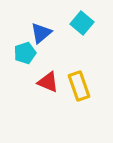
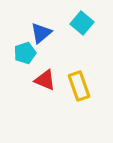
red triangle: moved 3 px left, 2 px up
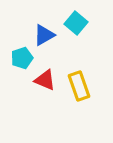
cyan square: moved 6 px left
blue triangle: moved 3 px right, 2 px down; rotated 10 degrees clockwise
cyan pentagon: moved 3 px left, 5 px down
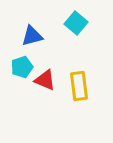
blue triangle: moved 12 px left, 1 px down; rotated 15 degrees clockwise
cyan pentagon: moved 9 px down
yellow rectangle: rotated 12 degrees clockwise
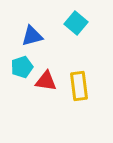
red triangle: moved 1 px right, 1 px down; rotated 15 degrees counterclockwise
